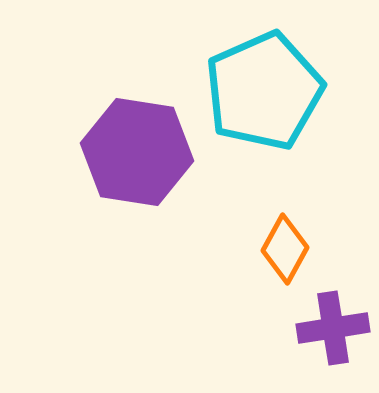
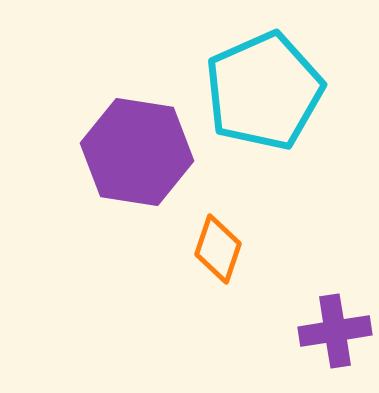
orange diamond: moved 67 px left; rotated 10 degrees counterclockwise
purple cross: moved 2 px right, 3 px down
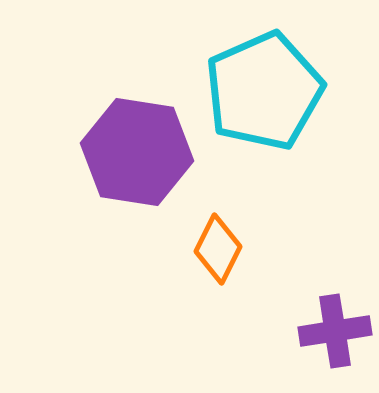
orange diamond: rotated 8 degrees clockwise
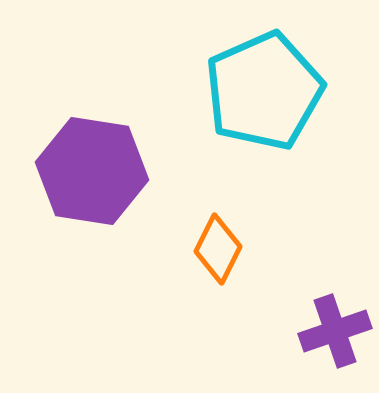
purple hexagon: moved 45 px left, 19 px down
purple cross: rotated 10 degrees counterclockwise
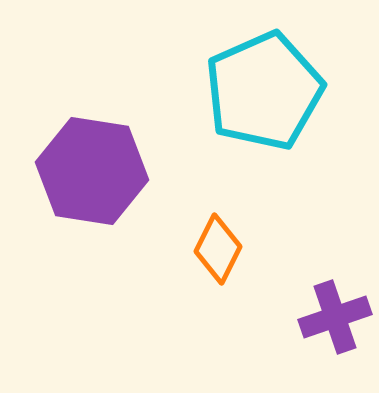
purple cross: moved 14 px up
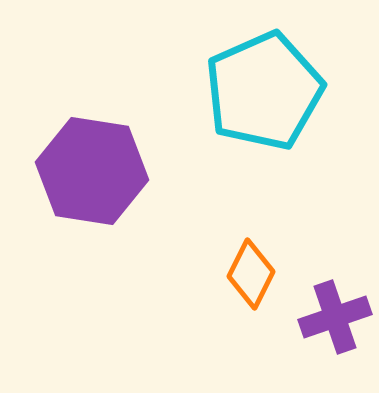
orange diamond: moved 33 px right, 25 px down
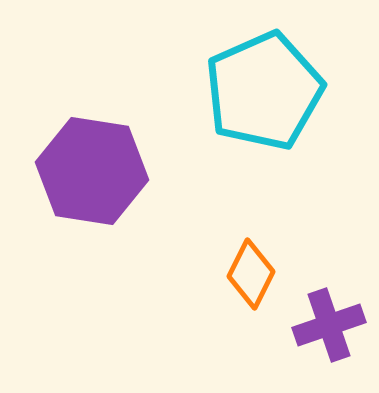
purple cross: moved 6 px left, 8 px down
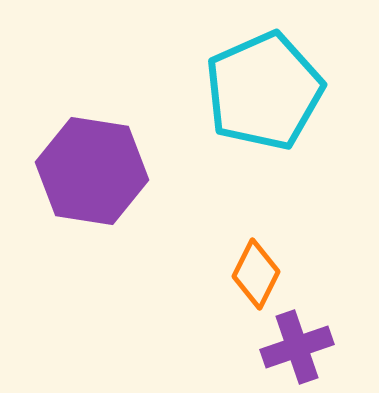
orange diamond: moved 5 px right
purple cross: moved 32 px left, 22 px down
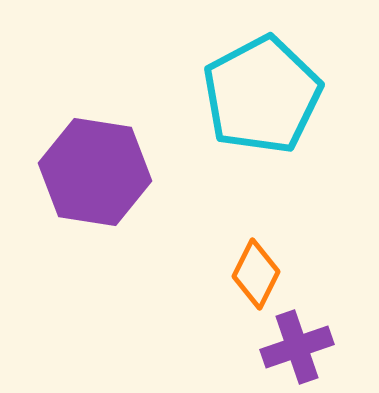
cyan pentagon: moved 2 px left, 4 px down; rotated 4 degrees counterclockwise
purple hexagon: moved 3 px right, 1 px down
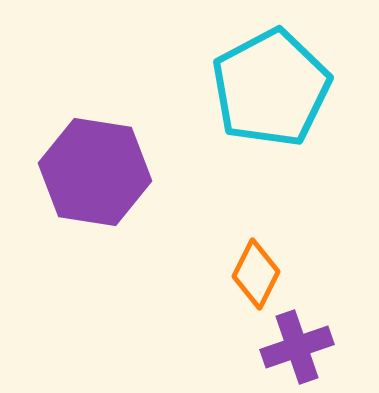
cyan pentagon: moved 9 px right, 7 px up
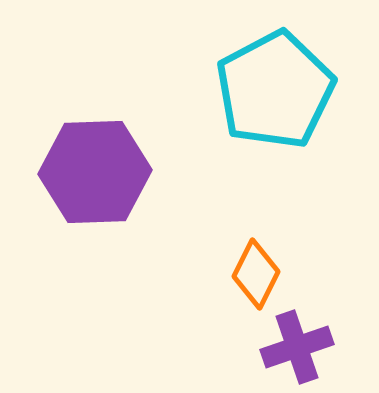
cyan pentagon: moved 4 px right, 2 px down
purple hexagon: rotated 11 degrees counterclockwise
